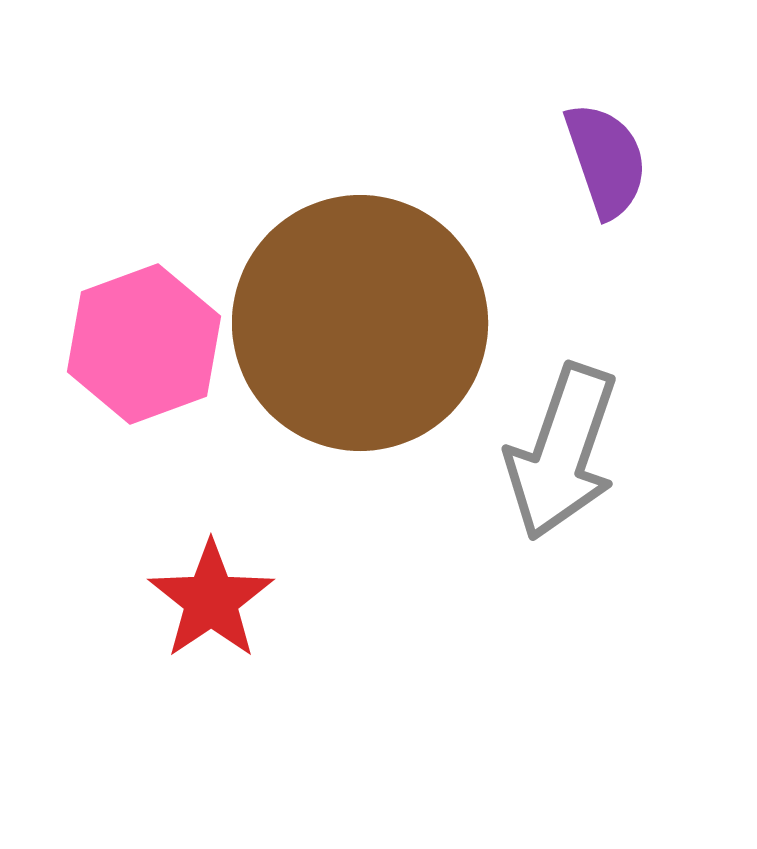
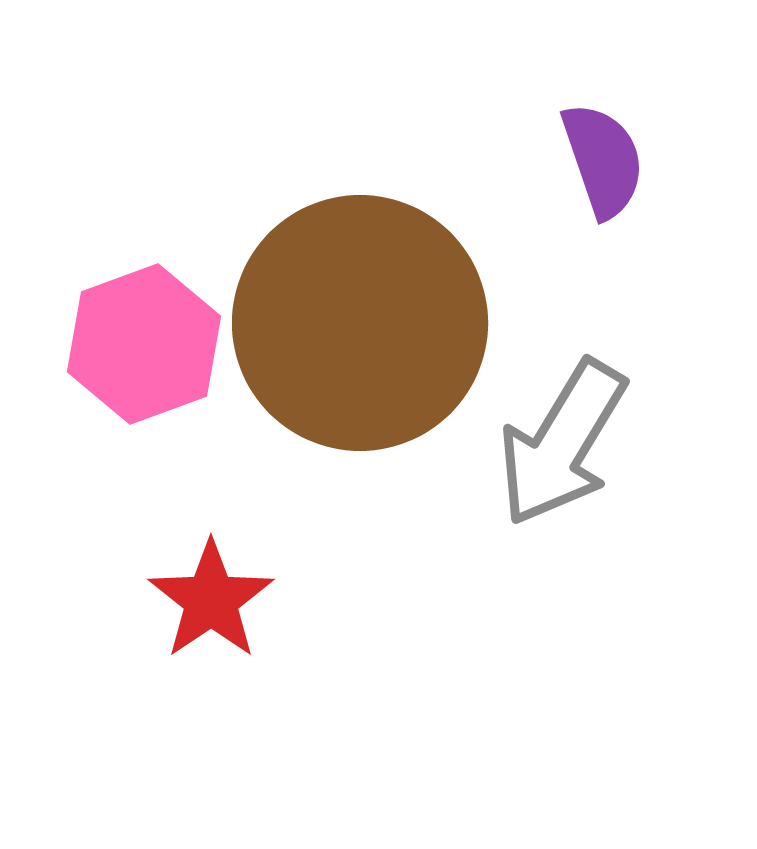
purple semicircle: moved 3 px left
gray arrow: moved 9 px up; rotated 12 degrees clockwise
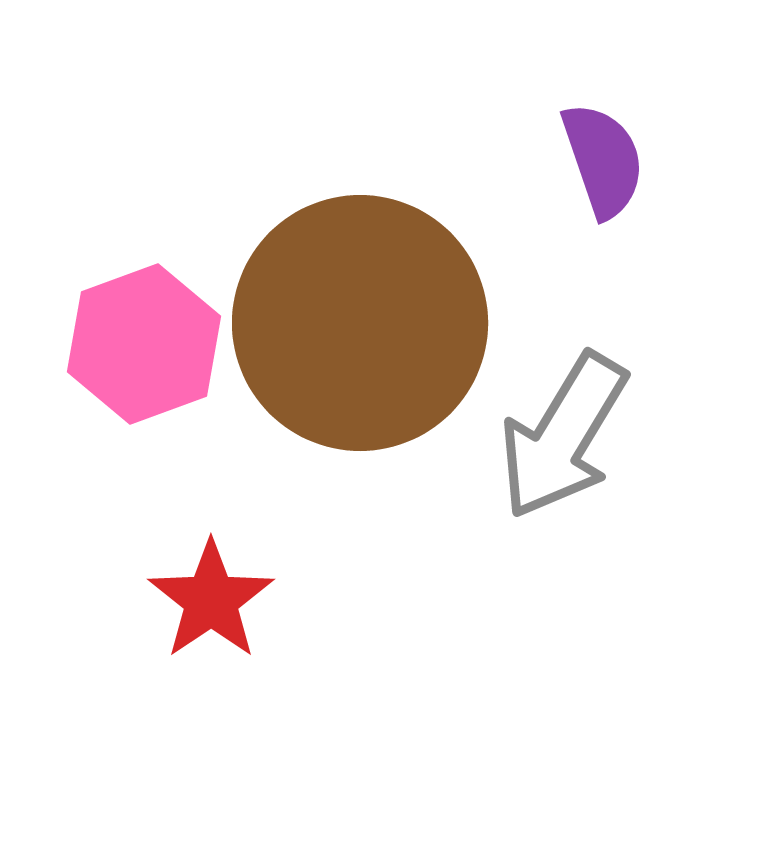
gray arrow: moved 1 px right, 7 px up
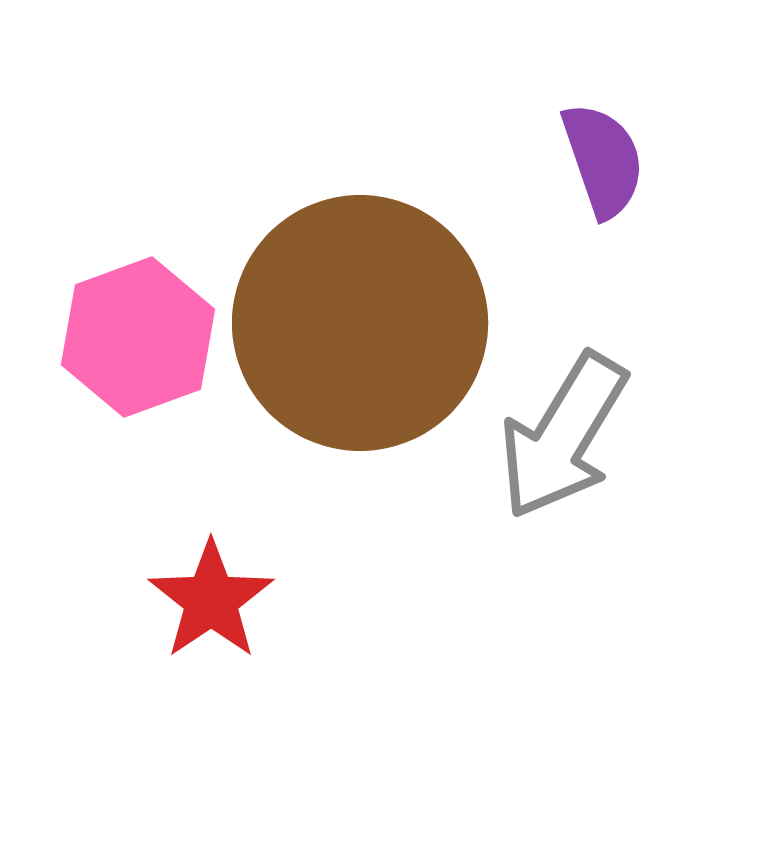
pink hexagon: moved 6 px left, 7 px up
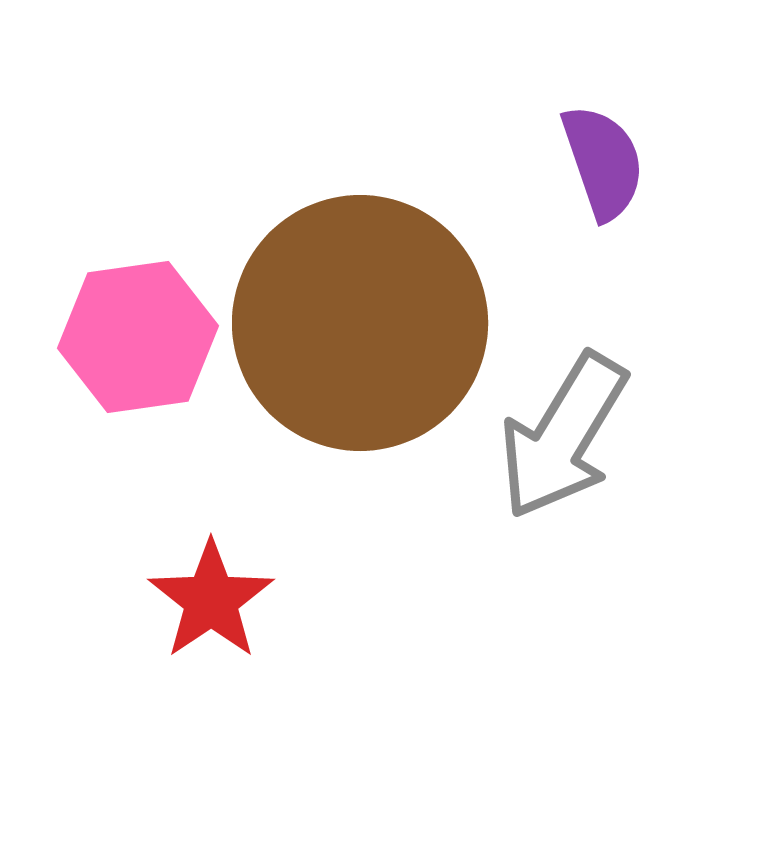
purple semicircle: moved 2 px down
pink hexagon: rotated 12 degrees clockwise
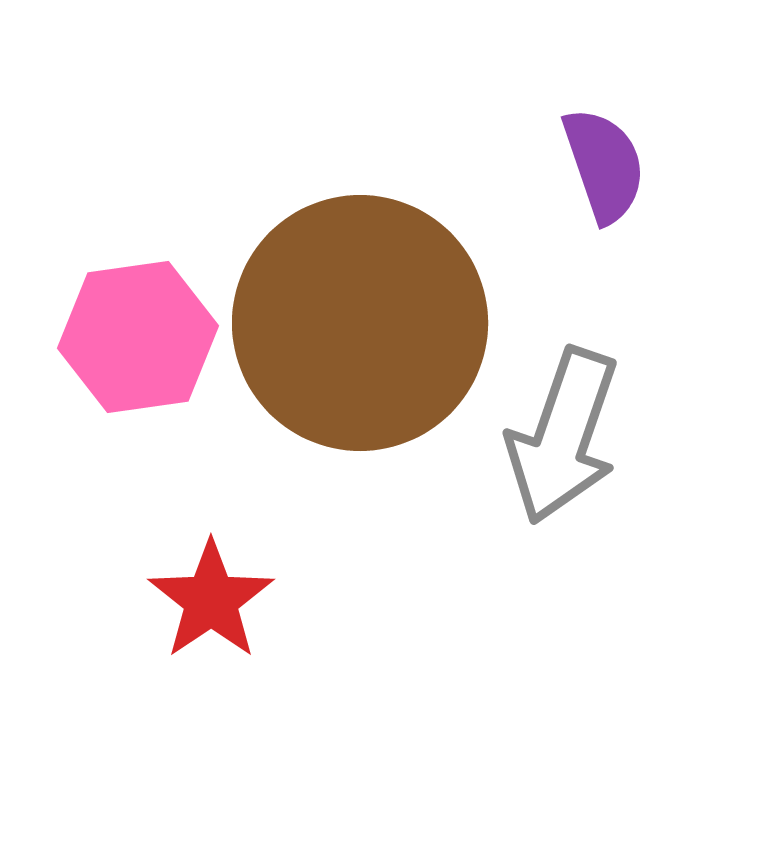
purple semicircle: moved 1 px right, 3 px down
gray arrow: rotated 12 degrees counterclockwise
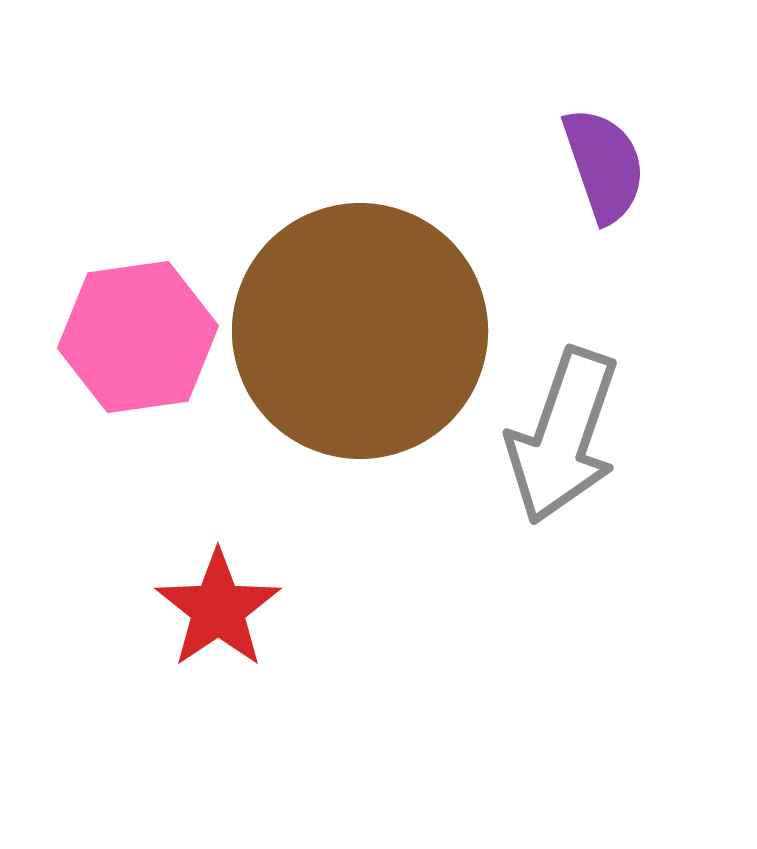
brown circle: moved 8 px down
red star: moved 7 px right, 9 px down
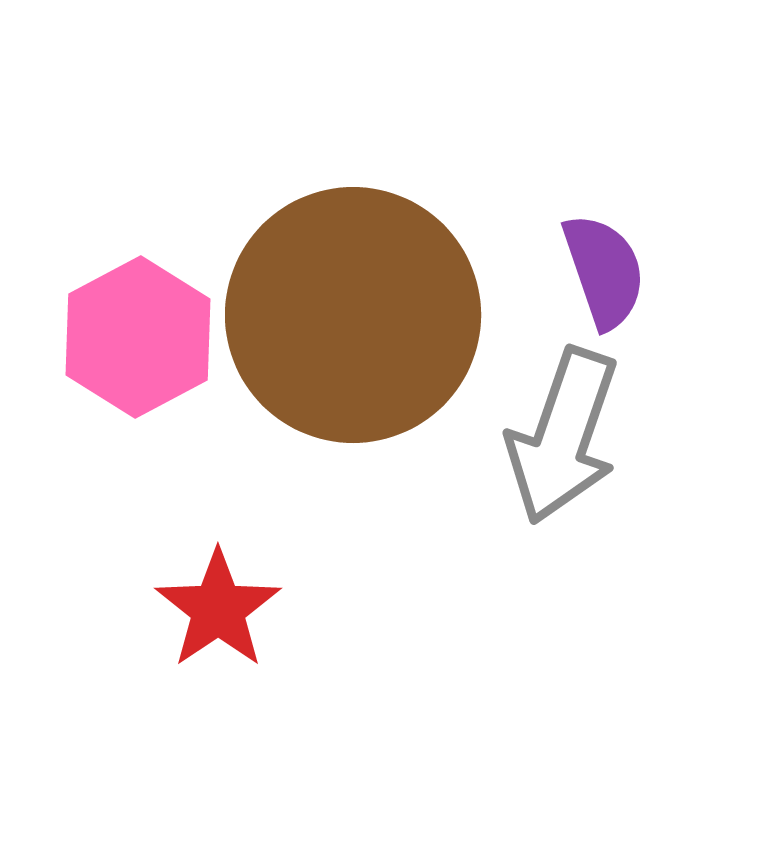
purple semicircle: moved 106 px down
brown circle: moved 7 px left, 16 px up
pink hexagon: rotated 20 degrees counterclockwise
